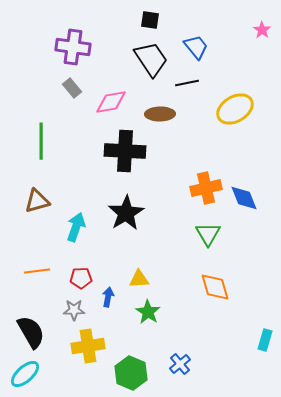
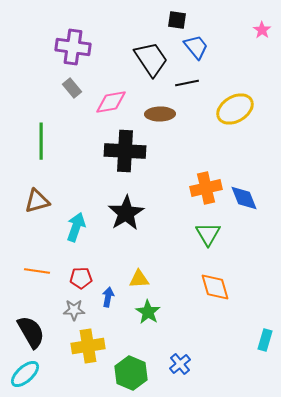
black square: moved 27 px right
orange line: rotated 15 degrees clockwise
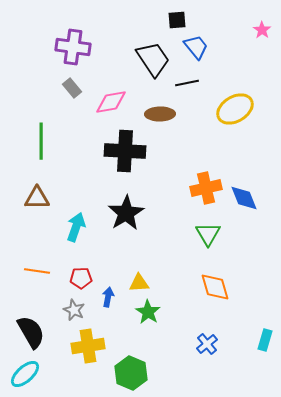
black square: rotated 12 degrees counterclockwise
black trapezoid: moved 2 px right
brown triangle: moved 3 px up; rotated 16 degrees clockwise
yellow triangle: moved 4 px down
gray star: rotated 25 degrees clockwise
blue cross: moved 27 px right, 20 px up
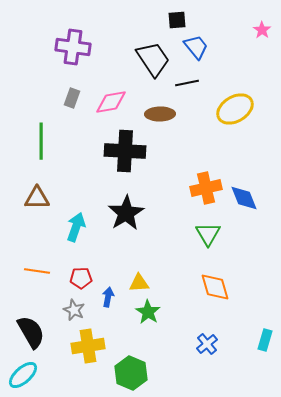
gray rectangle: moved 10 px down; rotated 60 degrees clockwise
cyan ellipse: moved 2 px left, 1 px down
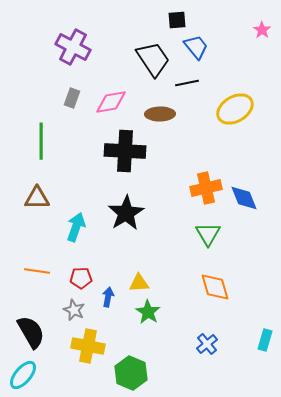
purple cross: rotated 20 degrees clockwise
yellow cross: rotated 20 degrees clockwise
cyan ellipse: rotated 8 degrees counterclockwise
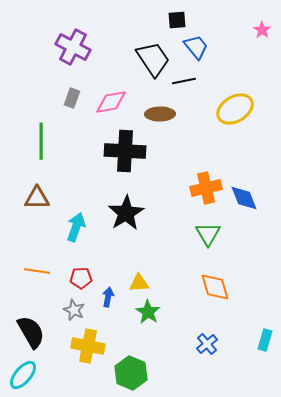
black line: moved 3 px left, 2 px up
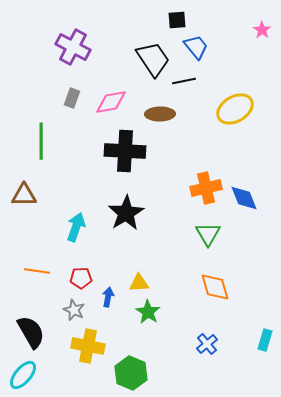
brown triangle: moved 13 px left, 3 px up
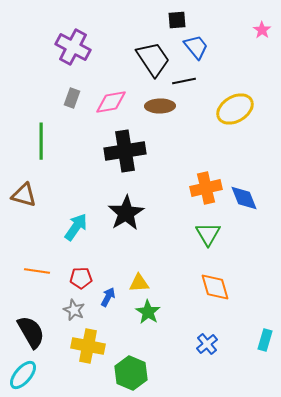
brown ellipse: moved 8 px up
black cross: rotated 12 degrees counterclockwise
brown triangle: rotated 16 degrees clockwise
cyan arrow: rotated 16 degrees clockwise
blue arrow: rotated 18 degrees clockwise
